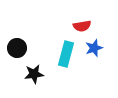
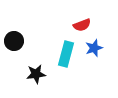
red semicircle: moved 1 px up; rotated 12 degrees counterclockwise
black circle: moved 3 px left, 7 px up
black star: moved 2 px right
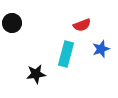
black circle: moved 2 px left, 18 px up
blue star: moved 7 px right, 1 px down
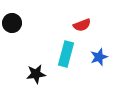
blue star: moved 2 px left, 8 px down
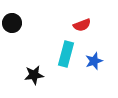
blue star: moved 5 px left, 4 px down
black star: moved 2 px left, 1 px down
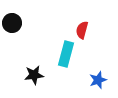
red semicircle: moved 5 px down; rotated 126 degrees clockwise
blue star: moved 4 px right, 19 px down
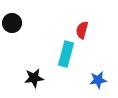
black star: moved 3 px down
blue star: rotated 12 degrees clockwise
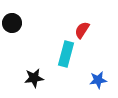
red semicircle: rotated 18 degrees clockwise
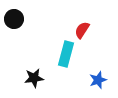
black circle: moved 2 px right, 4 px up
blue star: rotated 12 degrees counterclockwise
